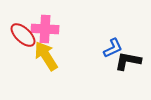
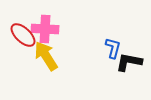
blue L-shape: rotated 50 degrees counterclockwise
black L-shape: moved 1 px right, 1 px down
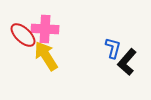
black L-shape: moved 2 px left; rotated 60 degrees counterclockwise
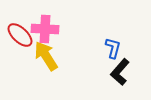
red ellipse: moved 3 px left
black L-shape: moved 7 px left, 10 px down
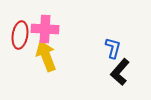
red ellipse: rotated 56 degrees clockwise
yellow arrow: rotated 12 degrees clockwise
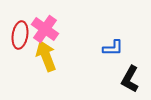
pink cross: rotated 32 degrees clockwise
blue L-shape: rotated 75 degrees clockwise
black L-shape: moved 10 px right, 7 px down; rotated 12 degrees counterclockwise
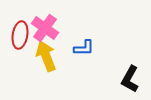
pink cross: moved 1 px up
blue L-shape: moved 29 px left
